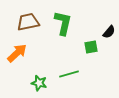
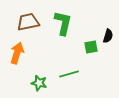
black semicircle: moved 1 px left, 4 px down; rotated 24 degrees counterclockwise
orange arrow: rotated 30 degrees counterclockwise
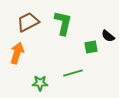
brown trapezoid: rotated 15 degrees counterclockwise
black semicircle: rotated 112 degrees clockwise
green line: moved 4 px right, 1 px up
green star: moved 1 px right; rotated 14 degrees counterclockwise
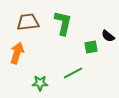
brown trapezoid: rotated 20 degrees clockwise
green line: rotated 12 degrees counterclockwise
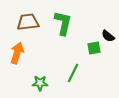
green square: moved 3 px right, 1 px down
green line: rotated 36 degrees counterclockwise
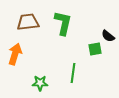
green square: moved 1 px right, 1 px down
orange arrow: moved 2 px left, 1 px down
green line: rotated 18 degrees counterclockwise
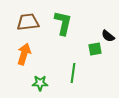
orange arrow: moved 9 px right
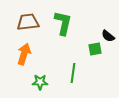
green star: moved 1 px up
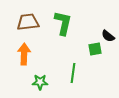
orange arrow: rotated 15 degrees counterclockwise
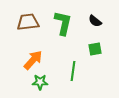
black semicircle: moved 13 px left, 15 px up
orange arrow: moved 9 px right, 6 px down; rotated 40 degrees clockwise
green line: moved 2 px up
